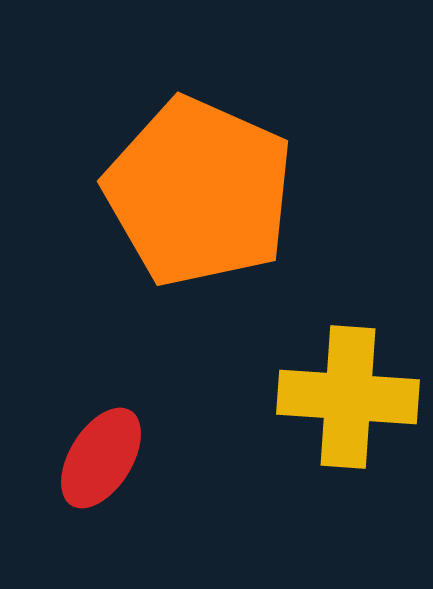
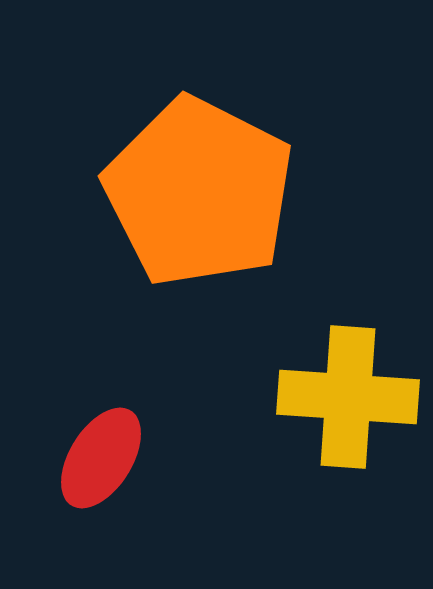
orange pentagon: rotated 3 degrees clockwise
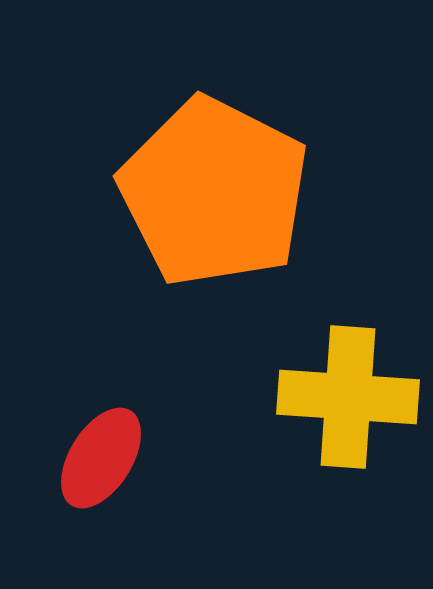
orange pentagon: moved 15 px right
